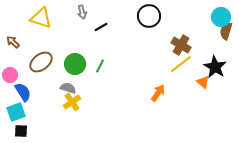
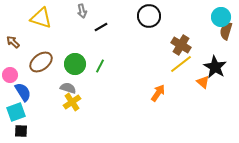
gray arrow: moved 1 px up
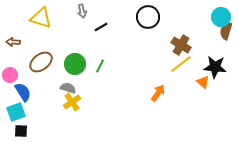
black circle: moved 1 px left, 1 px down
brown arrow: rotated 40 degrees counterclockwise
black star: rotated 25 degrees counterclockwise
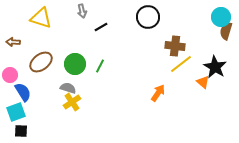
brown cross: moved 6 px left, 1 px down; rotated 24 degrees counterclockwise
black star: rotated 25 degrees clockwise
